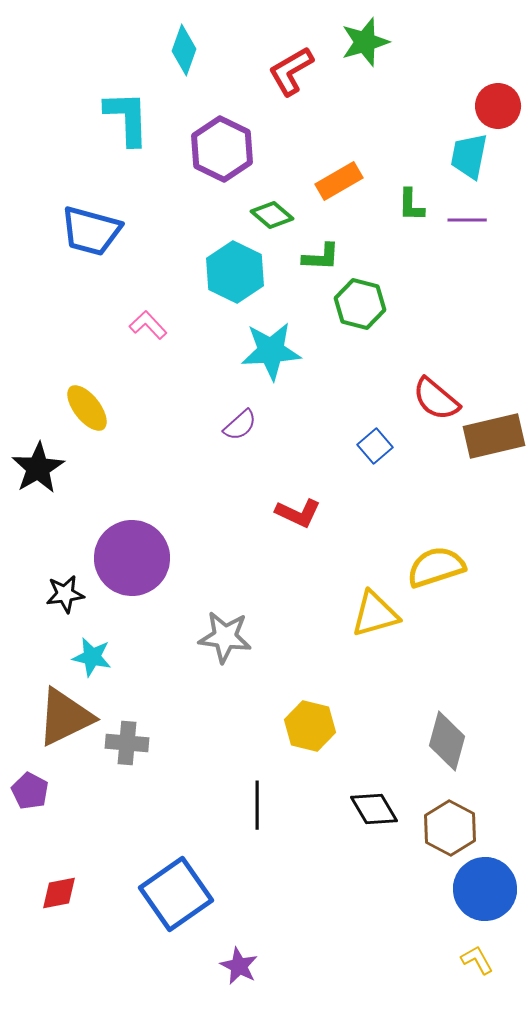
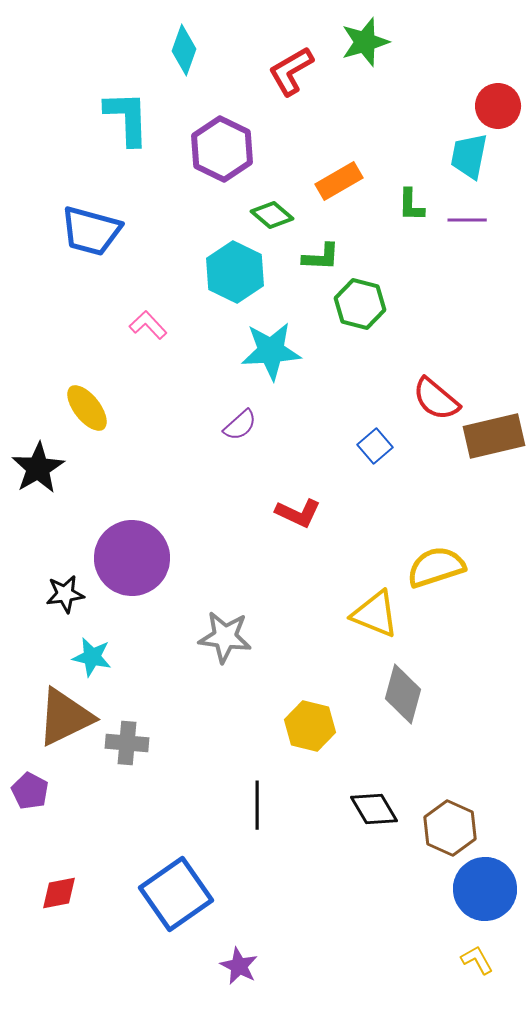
yellow triangle at (375, 614): rotated 38 degrees clockwise
gray diamond at (447, 741): moved 44 px left, 47 px up
brown hexagon at (450, 828): rotated 4 degrees counterclockwise
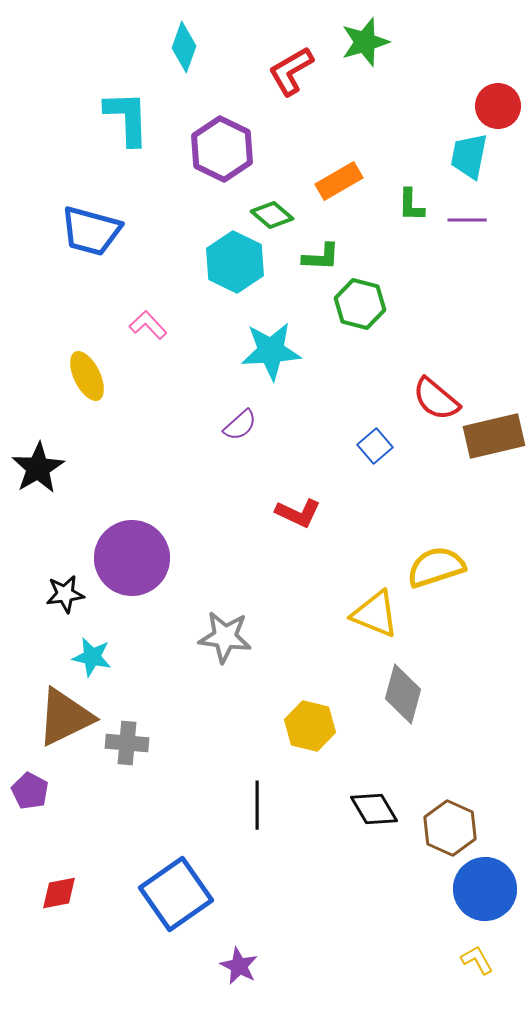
cyan diamond at (184, 50): moved 3 px up
cyan hexagon at (235, 272): moved 10 px up
yellow ellipse at (87, 408): moved 32 px up; rotated 12 degrees clockwise
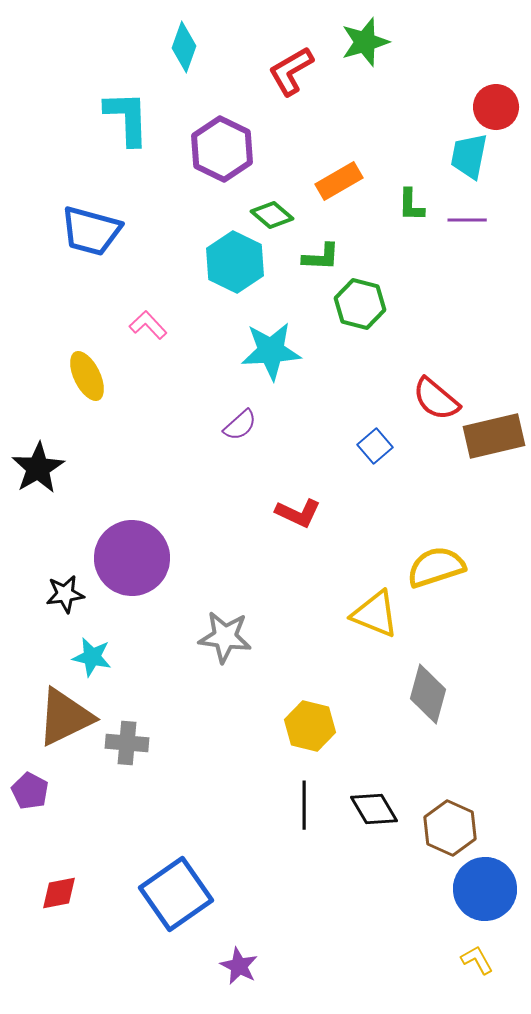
red circle at (498, 106): moved 2 px left, 1 px down
gray diamond at (403, 694): moved 25 px right
black line at (257, 805): moved 47 px right
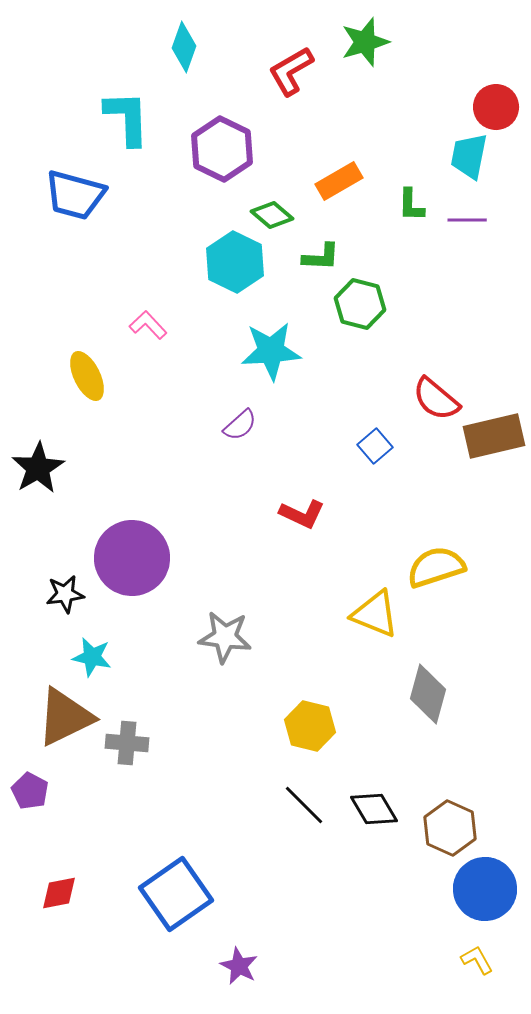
blue trapezoid at (91, 231): moved 16 px left, 36 px up
red L-shape at (298, 513): moved 4 px right, 1 px down
black line at (304, 805): rotated 45 degrees counterclockwise
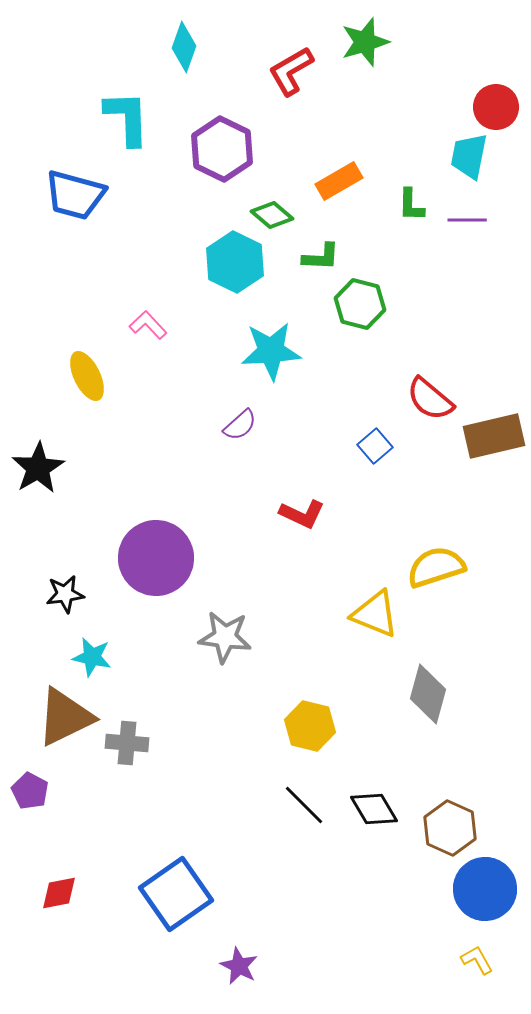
red semicircle at (436, 399): moved 6 px left
purple circle at (132, 558): moved 24 px right
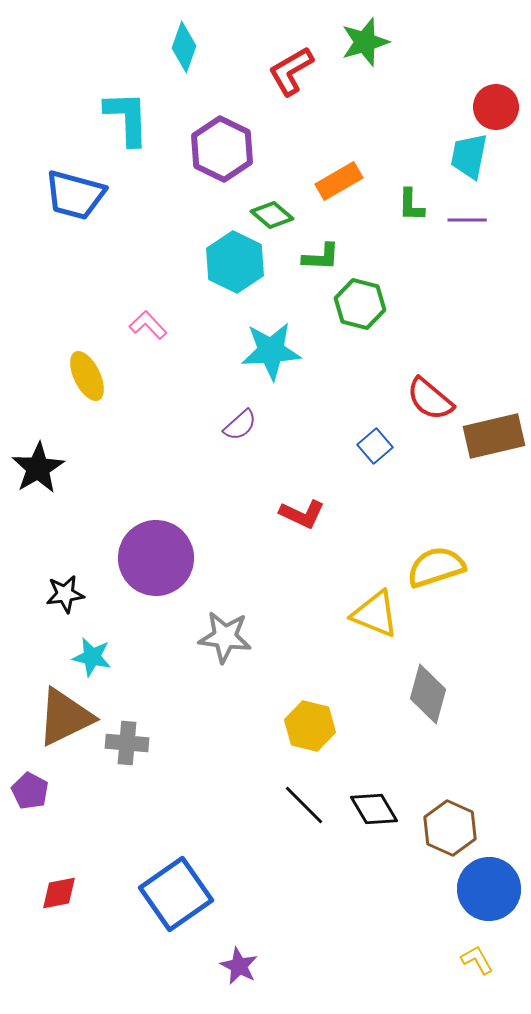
blue circle at (485, 889): moved 4 px right
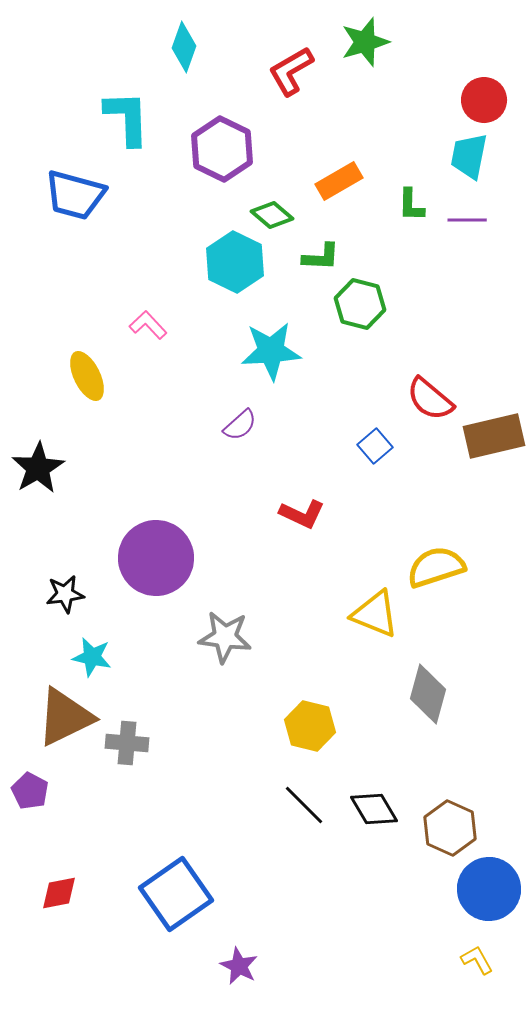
red circle at (496, 107): moved 12 px left, 7 px up
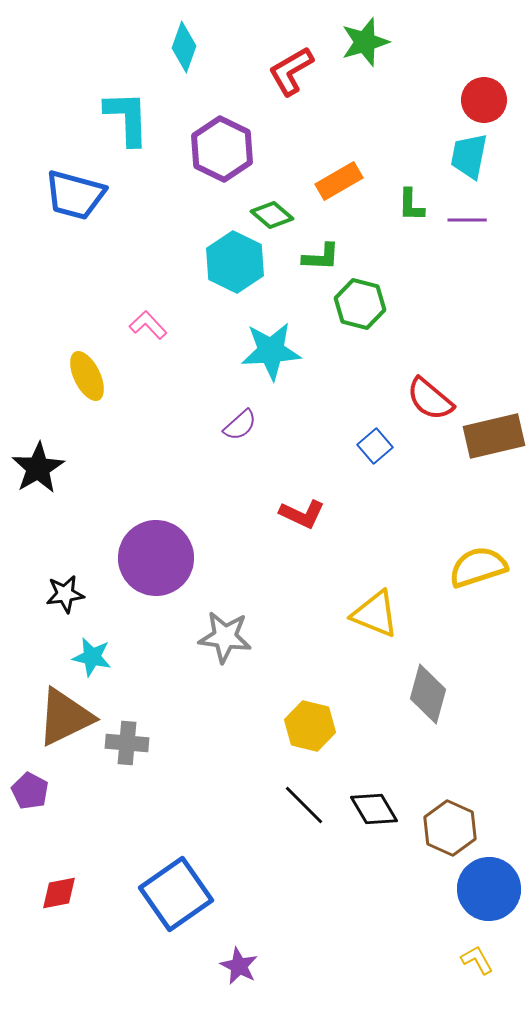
yellow semicircle at (436, 567): moved 42 px right
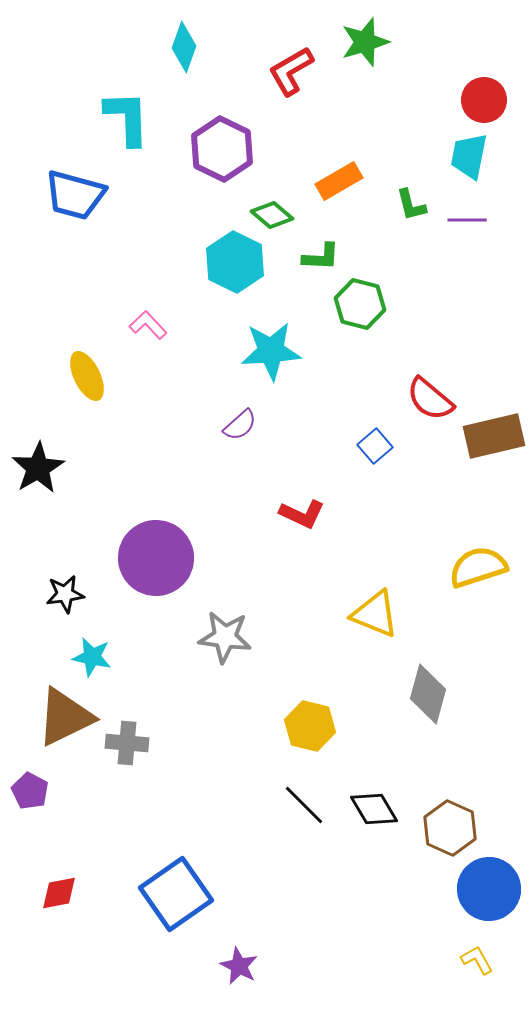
green L-shape at (411, 205): rotated 15 degrees counterclockwise
